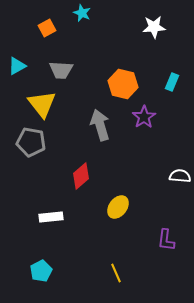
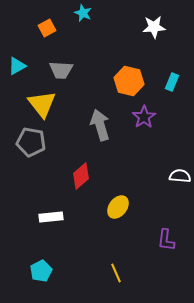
cyan star: moved 1 px right
orange hexagon: moved 6 px right, 3 px up
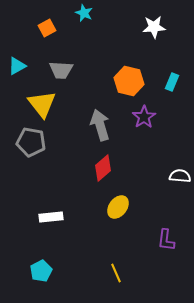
cyan star: moved 1 px right
red diamond: moved 22 px right, 8 px up
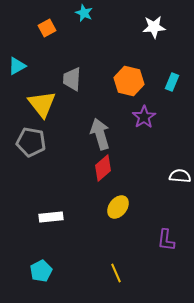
gray trapezoid: moved 11 px right, 9 px down; rotated 90 degrees clockwise
gray arrow: moved 9 px down
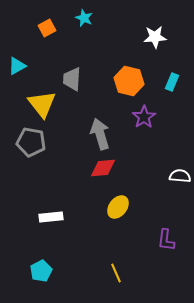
cyan star: moved 5 px down
white star: moved 1 px right, 10 px down
red diamond: rotated 36 degrees clockwise
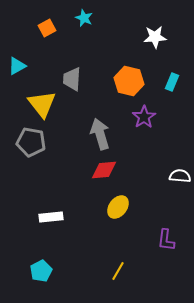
red diamond: moved 1 px right, 2 px down
yellow line: moved 2 px right, 2 px up; rotated 54 degrees clockwise
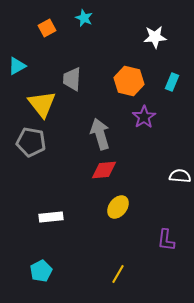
yellow line: moved 3 px down
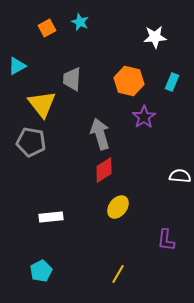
cyan star: moved 4 px left, 4 px down
red diamond: rotated 28 degrees counterclockwise
